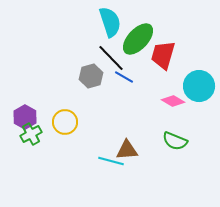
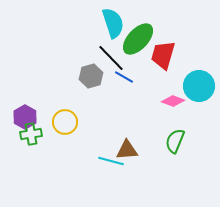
cyan semicircle: moved 3 px right, 1 px down
pink diamond: rotated 10 degrees counterclockwise
green cross: rotated 20 degrees clockwise
green semicircle: rotated 90 degrees clockwise
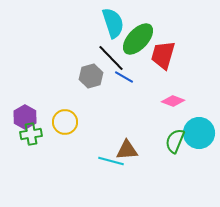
cyan circle: moved 47 px down
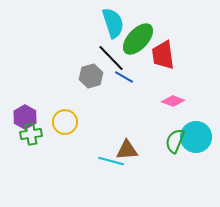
red trapezoid: rotated 24 degrees counterclockwise
cyan circle: moved 3 px left, 4 px down
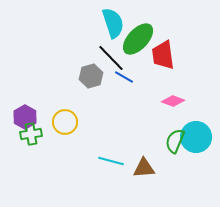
brown triangle: moved 17 px right, 18 px down
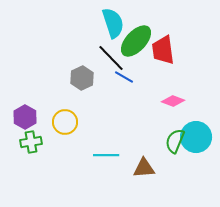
green ellipse: moved 2 px left, 2 px down
red trapezoid: moved 5 px up
gray hexagon: moved 9 px left, 2 px down; rotated 10 degrees counterclockwise
green cross: moved 8 px down
cyan line: moved 5 px left, 6 px up; rotated 15 degrees counterclockwise
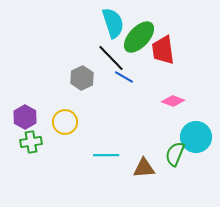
green ellipse: moved 3 px right, 4 px up
green semicircle: moved 13 px down
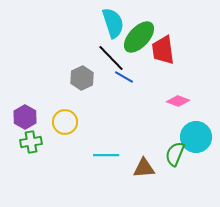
pink diamond: moved 5 px right
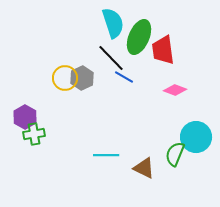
green ellipse: rotated 20 degrees counterclockwise
pink diamond: moved 3 px left, 11 px up
yellow circle: moved 44 px up
green cross: moved 3 px right, 8 px up
brown triangle: rotated 30 degrees clockwise
